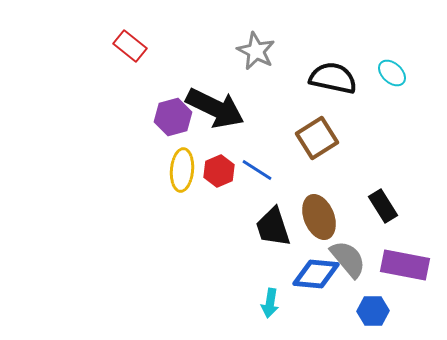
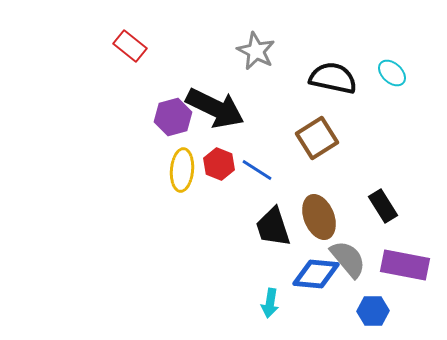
red hexagon: moved 7 px up; rotated 16 degrees counterclockwise
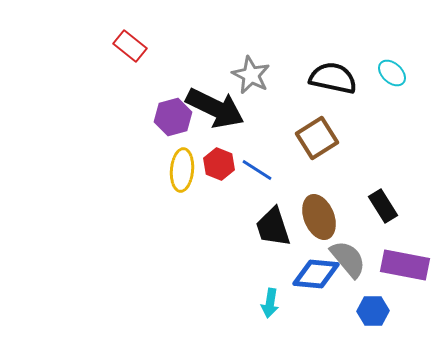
gray star: moved 5 px left, 24 px down
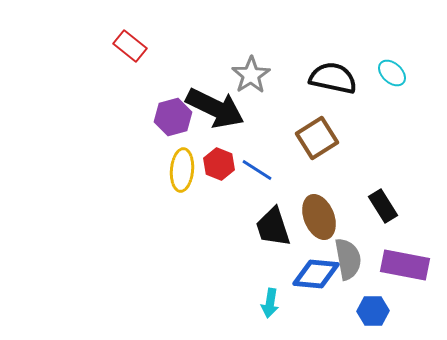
gray star: rotated 12 degrees clockwise
gray semicircle: rotated 30 degrees clockwise
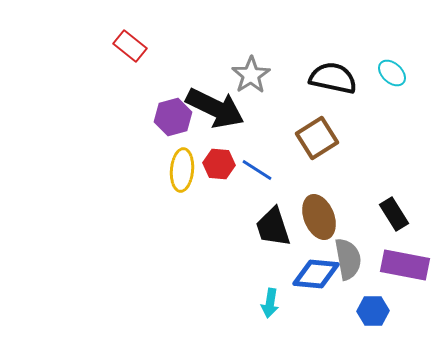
red hexagon: rotated 16 degrees counterclockwise
black rectangle: moved 11 px right, 8 px down
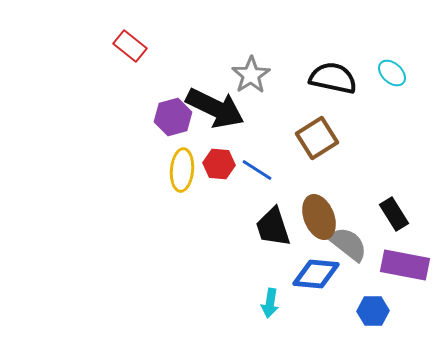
gray semicircle: moved 15 px up; rotated 42 degrees counterclockwise
